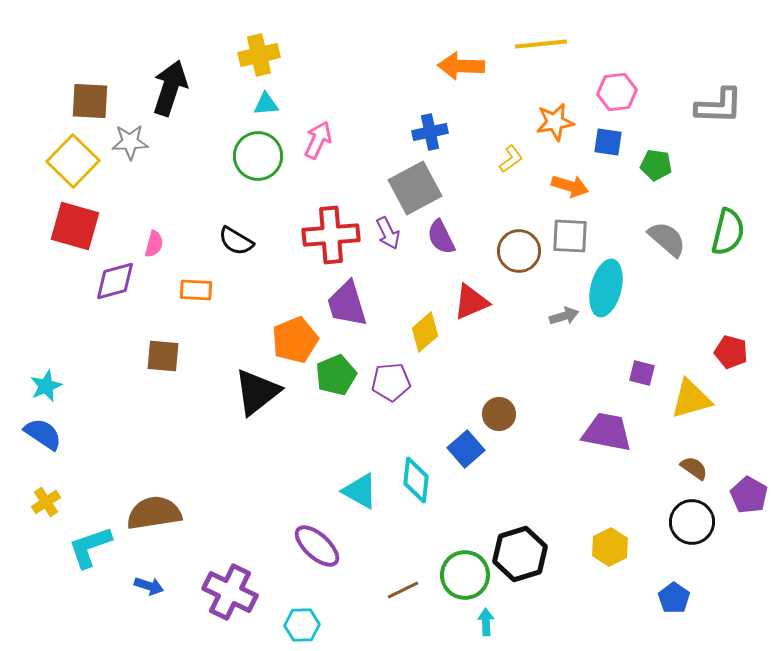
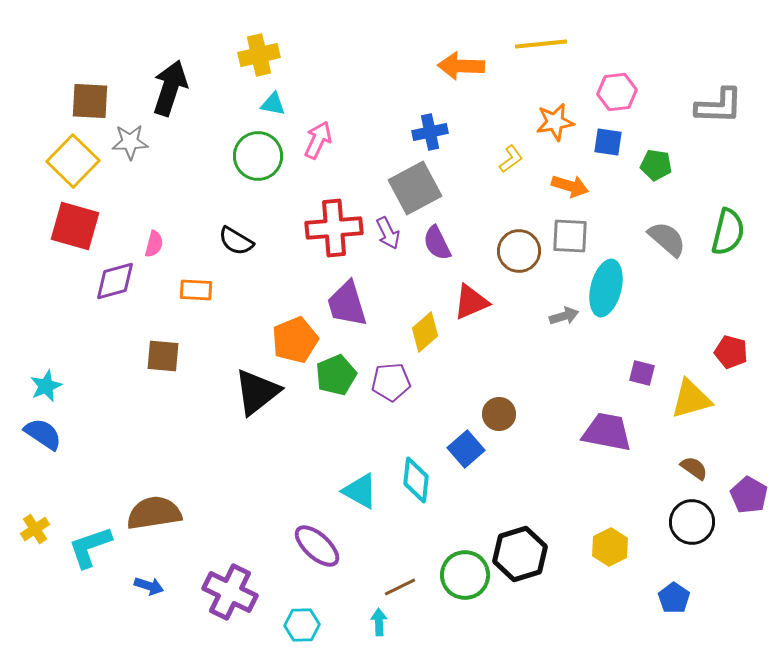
cyan triangle at (266, 104): moved 7 px right; rotated 16 degrees clockwise
red cross at (331, 235): moved 3 px right, 7 px up
purple semicircle at (441, 237): moved 4 px left, 6 px down
yellow cross at (46, 502): moved 11 px left, 27 px down
brown line at (403, 590): moved 3 px left, 3 px up
cyan arrow at (486, 622): moved 107 px left
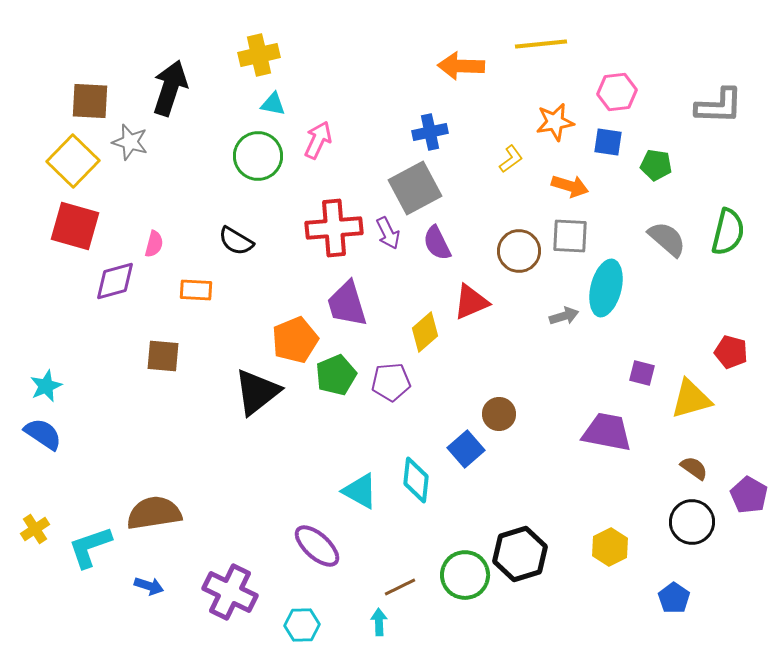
gray star at (130, 142): rotated 18 degrees clockwise
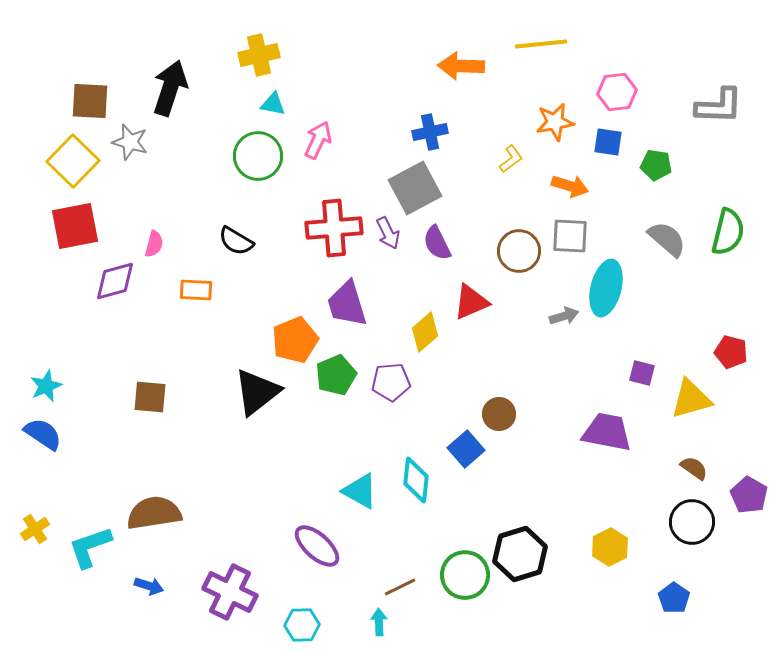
red square at (75, 226): rotated 27 degrees counterclockwise
brown square at (163, 356): moved 13 px left, 41 px down
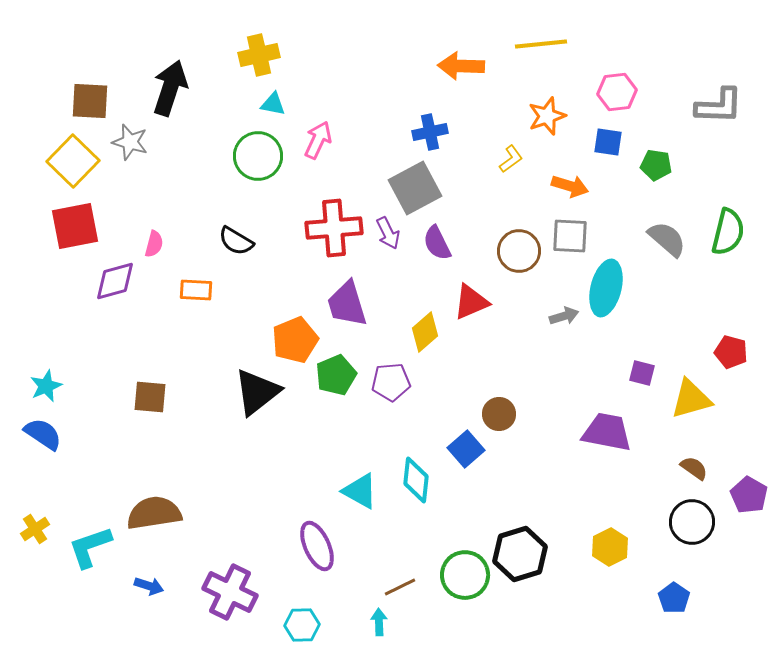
orange star at (555, 122): moved 8 px left, 6 px up; rotated 9 degrees counterclockwise
purple ellipse at (317, 546): rotated 24 degrees clockwise
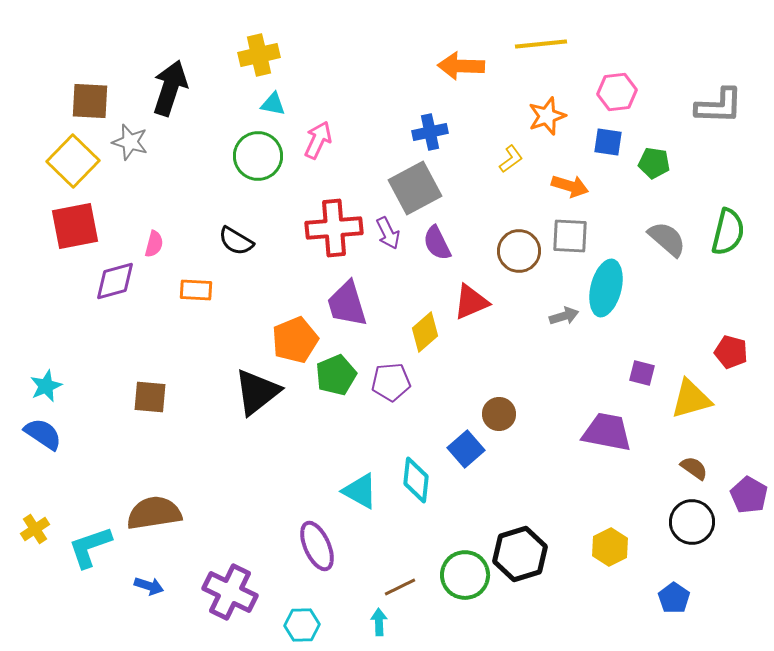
green pentagon at (656, 165): moved 2 px left, 2 px up
